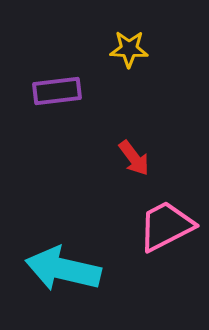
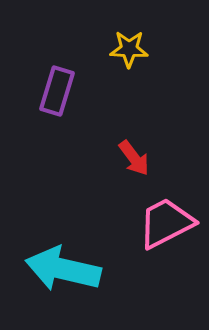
purple rectangle: rotated 66 degrees counterclockwise
pink trapezoid: moved 3 px up
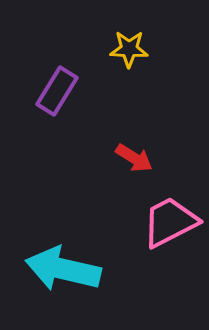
purple rectangle: rotated 15 degrees clockwise
red arrow: rotated 21 degrees counterclockwise
pink trapezoid: moved 4 px right, 1 px up
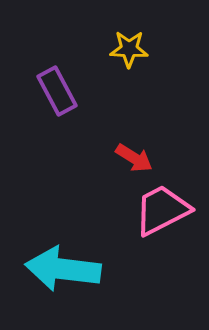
purple rectangle: rotated 60 degrees counterclockwise
pink trapezoid: moved 8 px left, 12 px up
cyan arrow: rotated 6 degrees counterclockwise
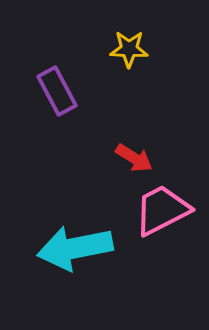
cyan arrow: moved 12 px right, 21 px up; rotated 18 degrees counterclockwise
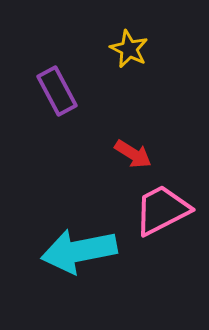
yellow star: rotated 24 degrees clockwise
red arrow: moved 1 px left, 4 px up
cyan arrow: moved 4 px right, 3 px down
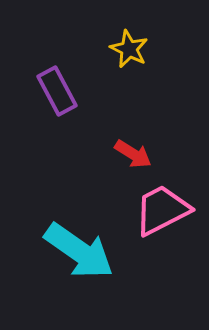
cyan arrow: rotated 134 degrees counterclockwise
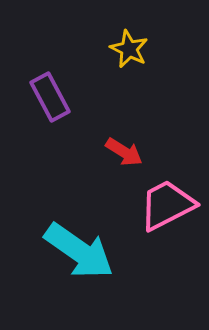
purple rectangle: moved 7 px left, 6 px down
red arrow: moved 9 px left, 2 px up
pink trapezoid: moved 5 px right, 5 px up
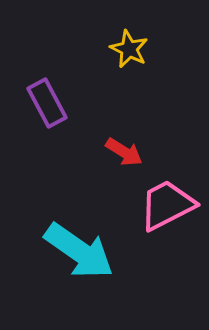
purple rectangle: moved 3 px left, 6 px down
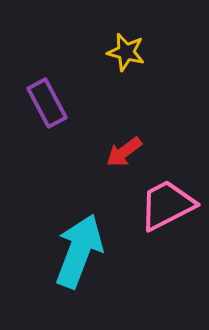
yellow star: moved 3 px left, 3 px down; rotated 12 degrees counterclockwise
red arrow: rotated 111 degrees clockwise
cyan arrow: rotated 104 degrees counterclockwise
